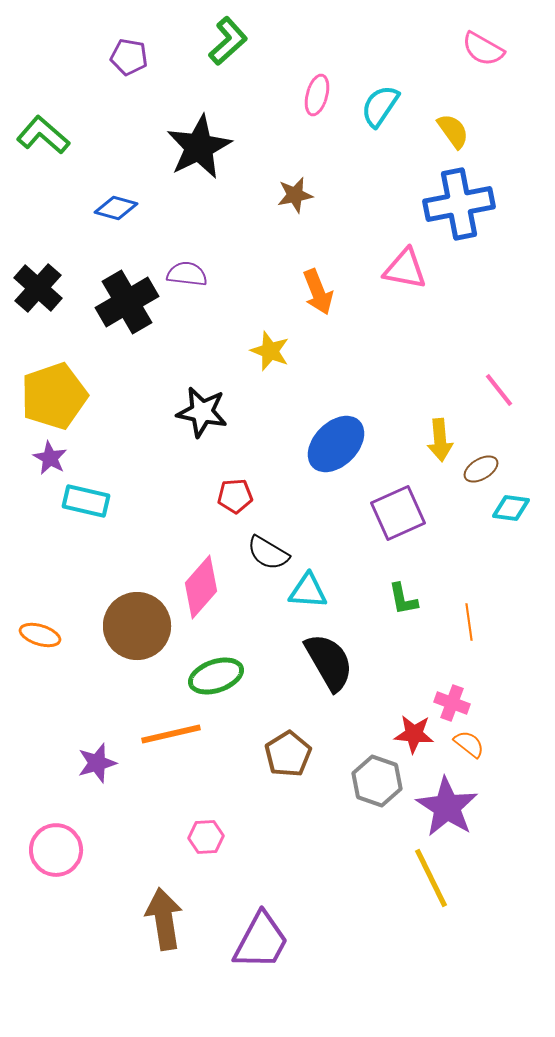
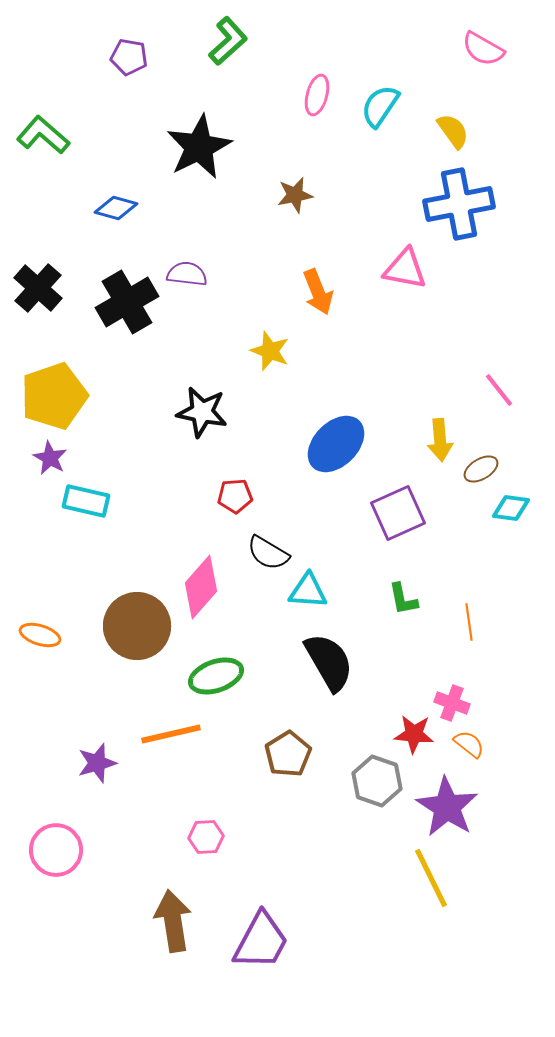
brown arrow at (164, 919): moved 9 px right, 2 px down
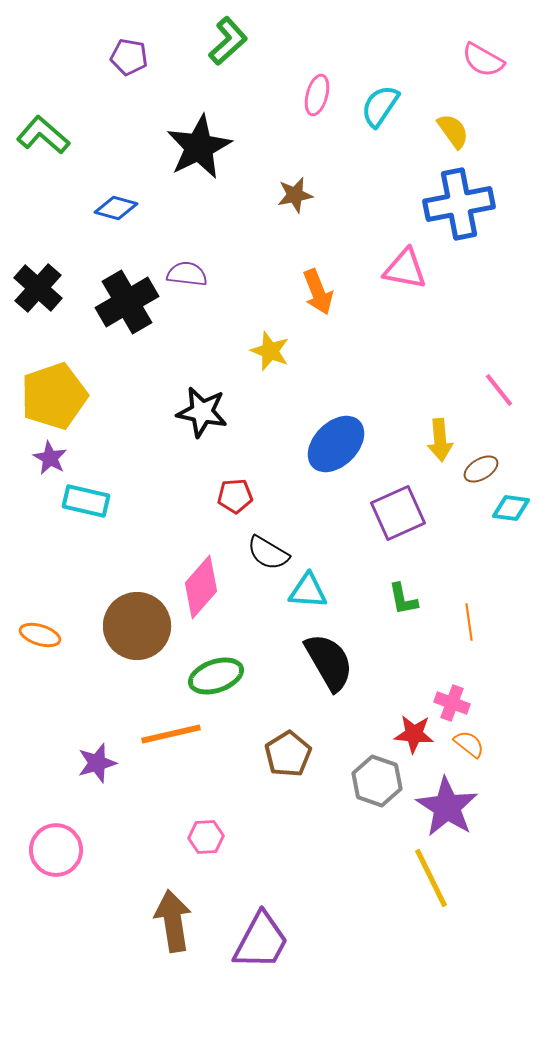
pink semicircle at (483, 49): moved 11 px down
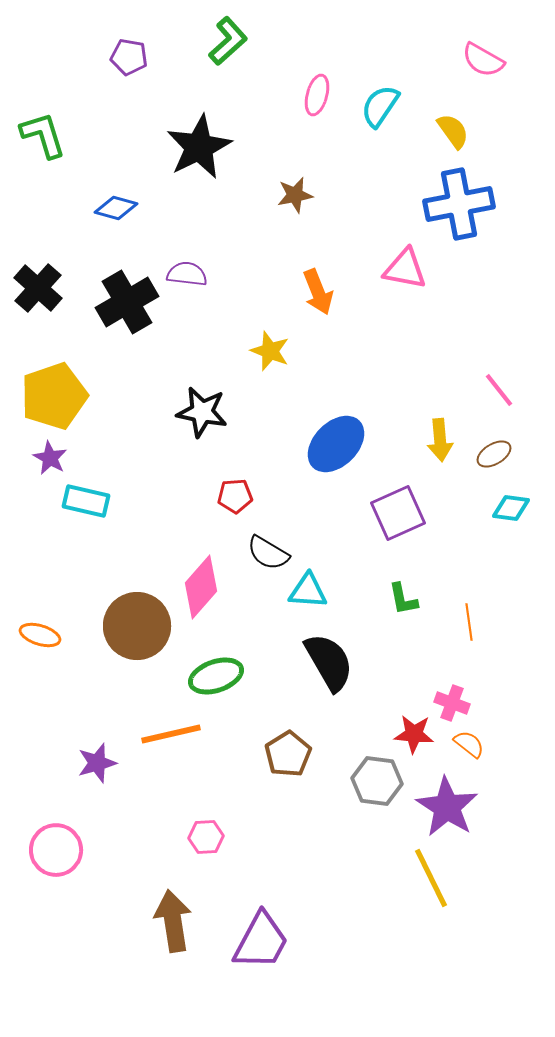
green L-shape at (43, 135): rotated 32 degrees clockwise
brown ellipse at (481, 469): moved 13 px right, 15 px up
gray hexagon at (377, 781): rotated 12 degrees counterclockwise
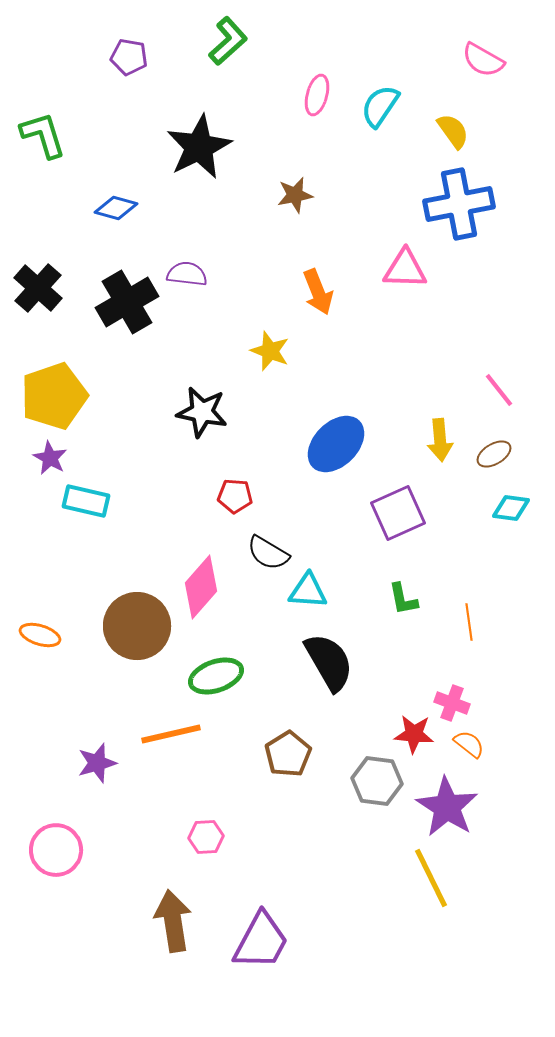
pink triangle at (405, 269): rotated 9 degrees counterclockwise
red pentagon at (235, 496): rotated 8 degrees clockwise
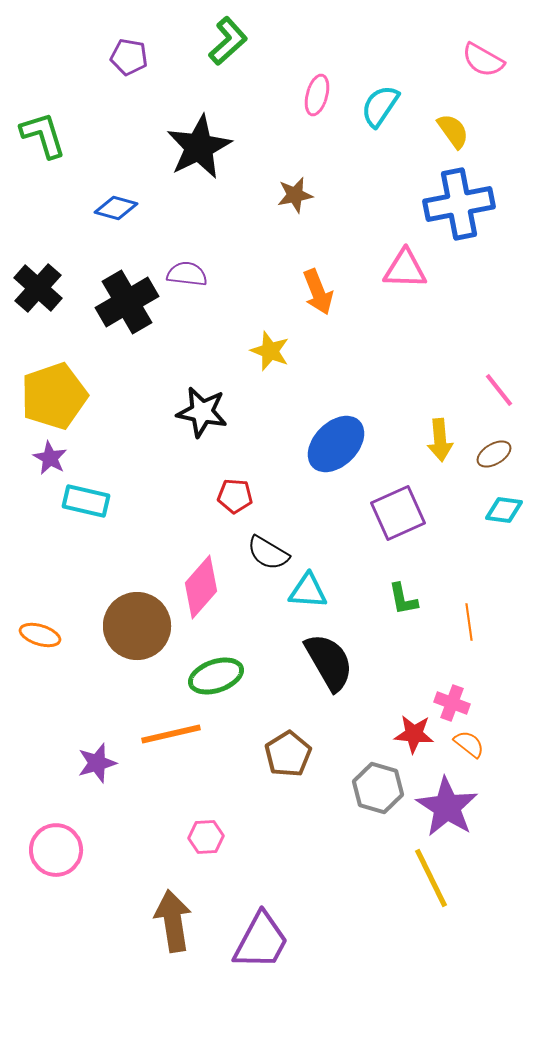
cyan diamond at (511, 508): moved 7 px left, 2 px down
gray hexagon at (377, 781): moved 1 px right, 7 px down; rotated 9 degrees clockwise
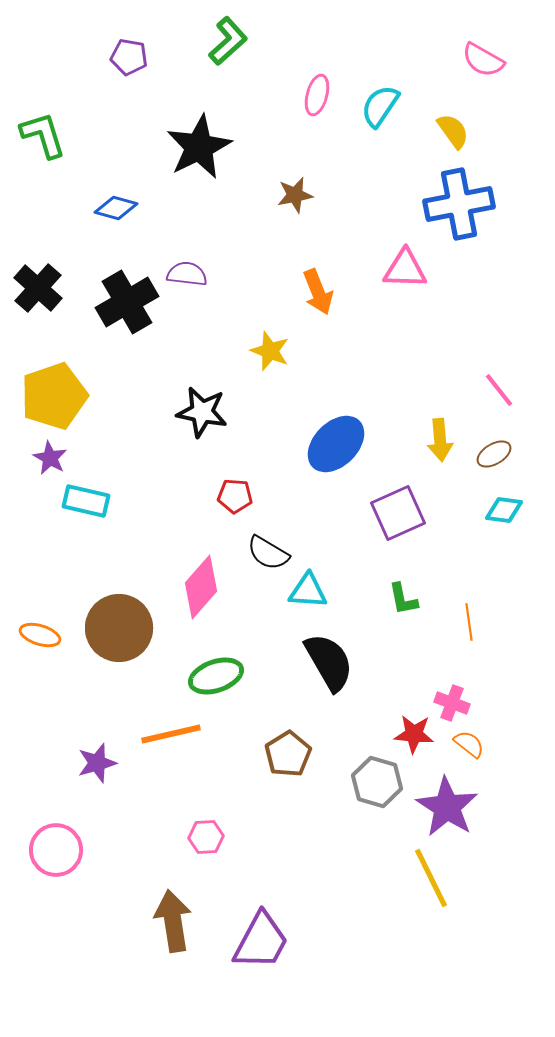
brown circle at (137, 626): moved 18 px left, 2 px down
gray hexagon at (378, 788): moved 1 px left, 6 px up
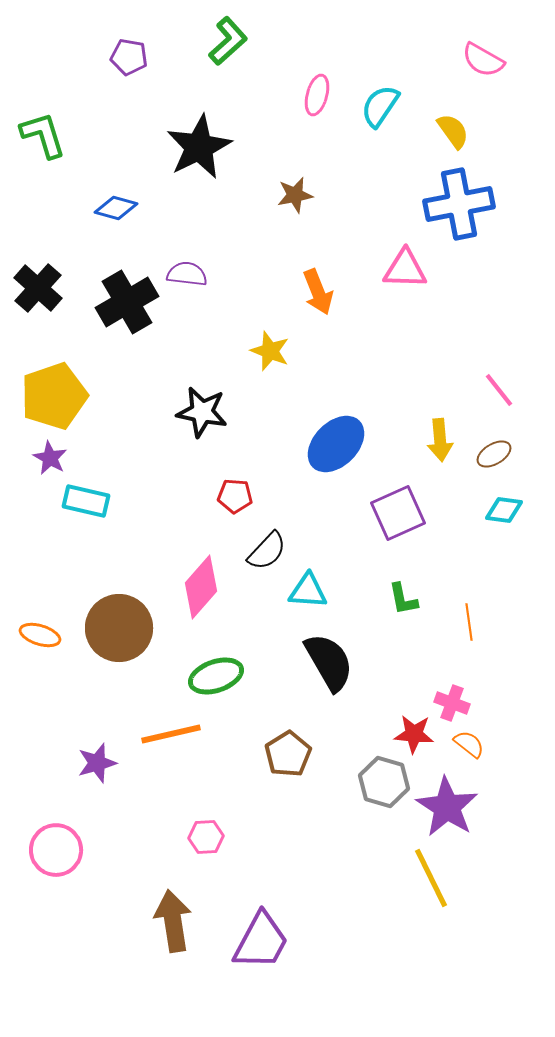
black semicircle at (268, 553): moved 1 px left, 2 px up; rotated 78 degrees counterclockwise
gray hexagon at (377, 782): moved 7 px right
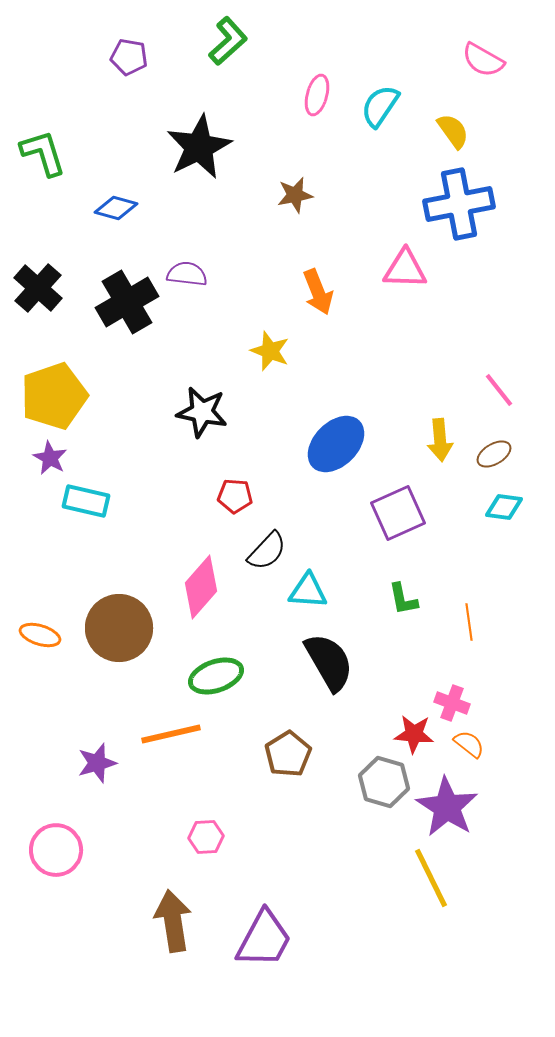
green L-shape at (43, 135): moved 18 px down
cyan diamond at (504, 510): moved 3 px up
purple trapezoid at (261, 941): moved 3 px right, 2 px up
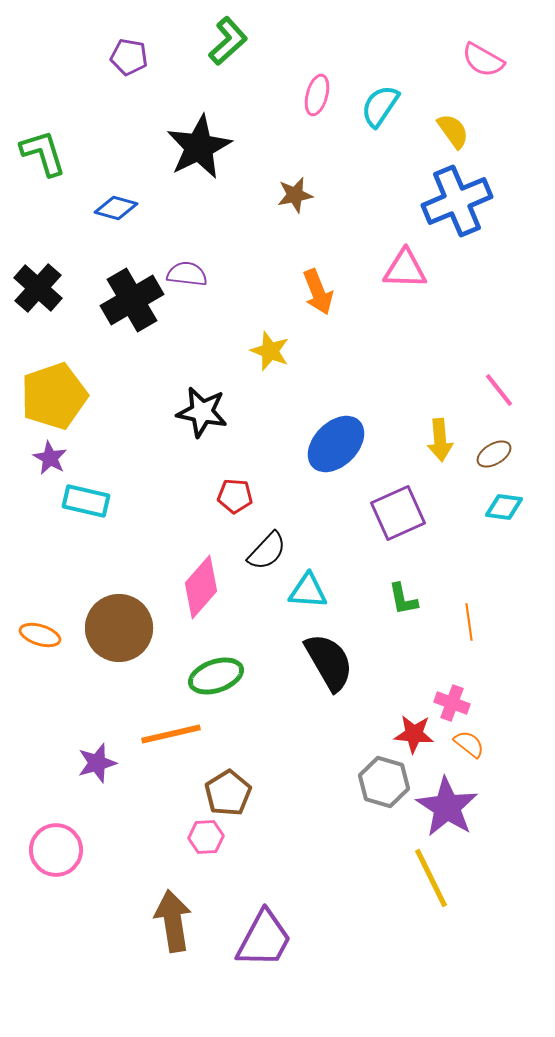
blue cross at (459, 204): moved 2 px left, 3 px up; rotated 12 degrees counterclockwise
black cross at (127, 302): moved 5 px right, 2 px up
brown pentagon at (288, 754): moved 60 px left, 39 px down
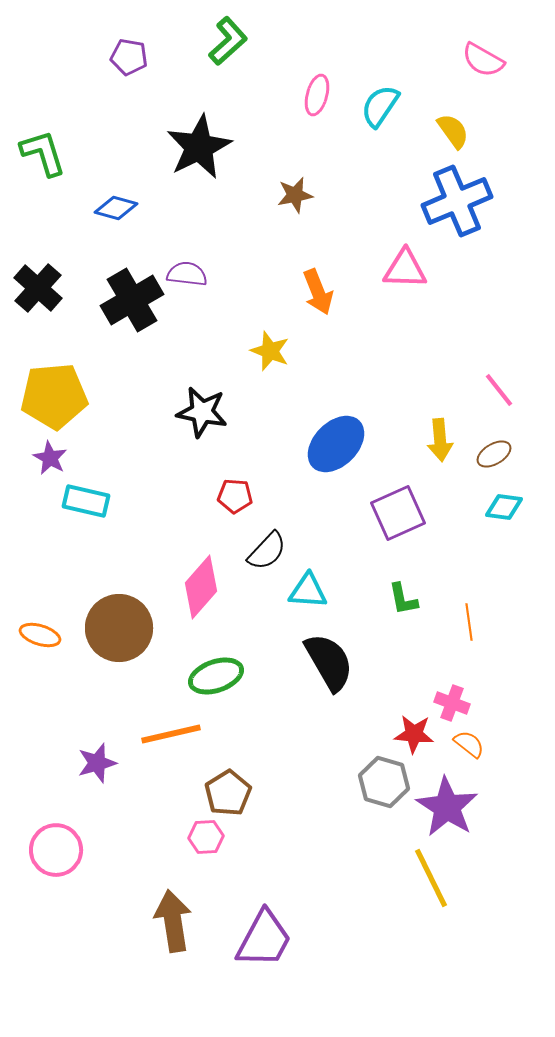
yellow pentagon at (54, 396): rotated 14 degrees clockwise
